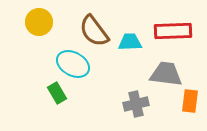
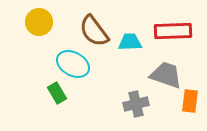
gray trapezoid: moved 1 px down; rotated 12 degrees clockwise
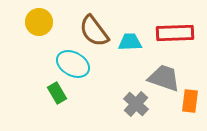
red rectangle: moved 2 px right, 2 px down
gray trapezoid: moved 2 px left, 3 px down
gray cross: rotated 35 degrees counterclockwise
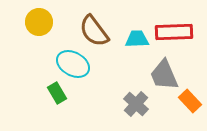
red rectangle: moved 1 px left, 1 px up
cyan trapezoid: moved 7 px right, 3 px up
gray trapezoid: moved 3 px up; rotated 132 degrees counterclockwise
orange rectangle: rotated 50 degrees counterclockwise
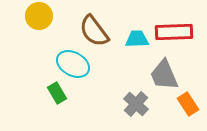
yellow circle: moved 6 px up
orange rectangle: moved 2 px left, 3 px down; rotated 10 degrees clockwise
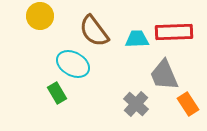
yellow circle: moved 1 px right
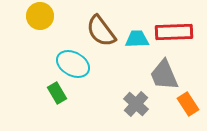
brown semicircle: moved 7 px right
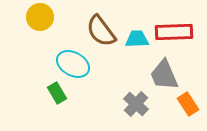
yellow circle: moved 1 px down
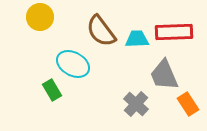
green rectangle: moved 5 px left, 3 px up
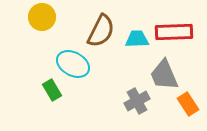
yellow circle: moved 2 px right
brown semicircle: rotated 116 degrees counterclockwise
gray cross: moved 1 px right, 3 px up; rotated 20 degrees clockwise
